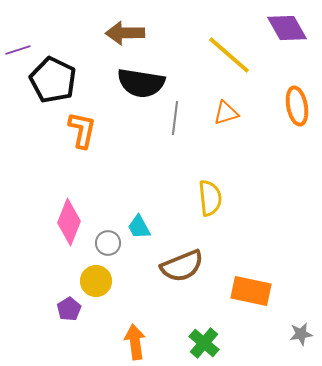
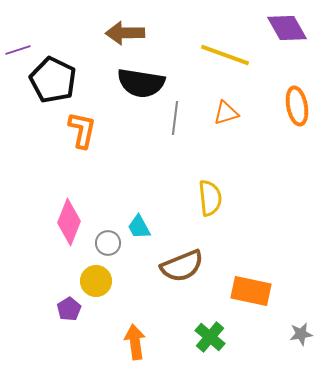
yellow line: moved 4 px left; rotated 21 degrees counterclockwise
green cross: moved 6 px right, 6 px up
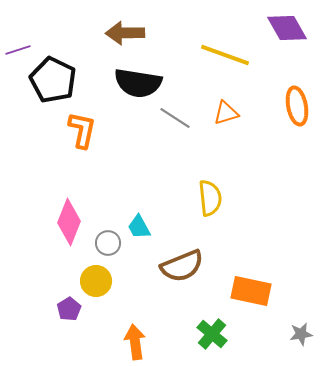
black semicircle: moved 3 px left
gray line: rotated 64 degrees counterclockwise
green cross: moved 2 px right, 3 px up
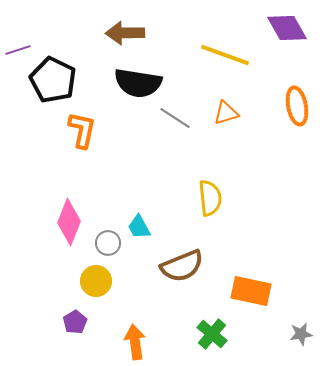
purple pentagon: moved 6 px right, 13 px down
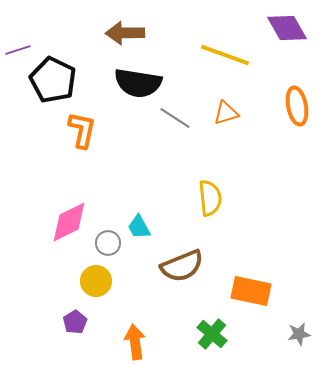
pink diamond: rotated 42 degrees clockwise
gray star: moved 2 px left
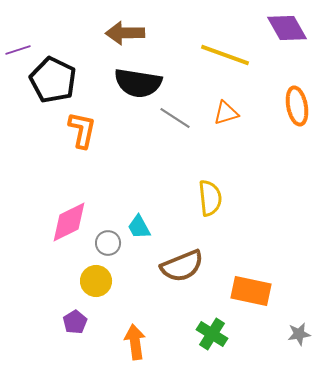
green cross: rotated 8 degrees counterclockwise
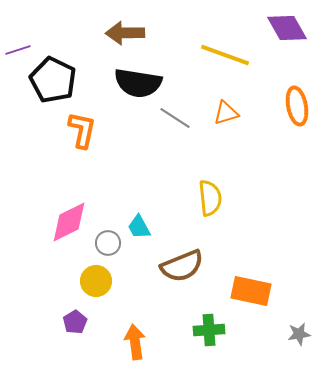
green cross: moved 3 px left, 4 px up; rotated 36 degrees counterclockwise
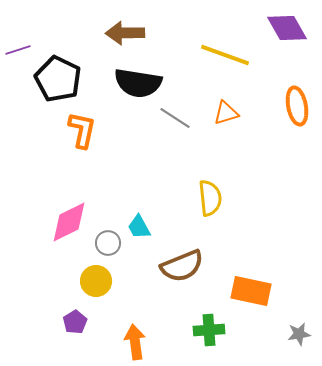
black pentagon: moved 5 px right, 1 px up
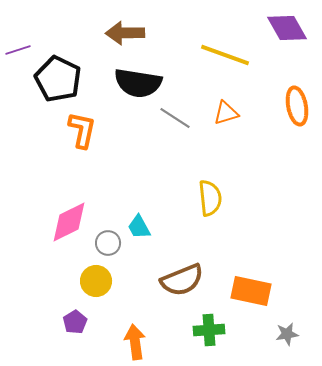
brown semicircle: moved 14 px down
gray star: moved 12 px left
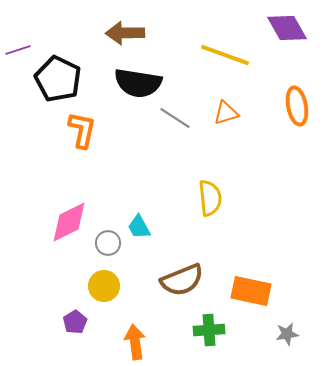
yellow circle: moved 8 px right, 5 px down
